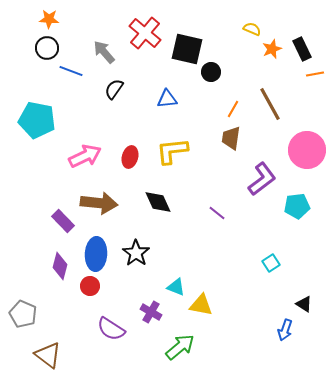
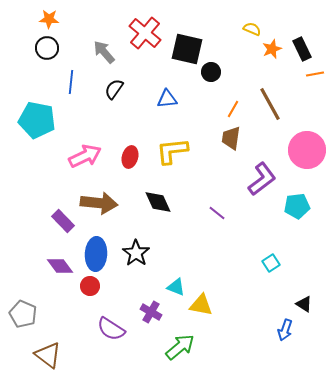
blue line at (71, 71): moved 11 px down; rotated 75 degrees clockwise
purple diamond at (60, 266): rotated 52 degrees counterclockwise
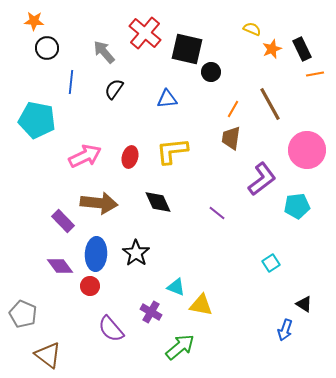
orange star at (49, 19): moved 15 px left, 2 px down
purple semicircle at (111, 329): rotated 16 degrees clockwise
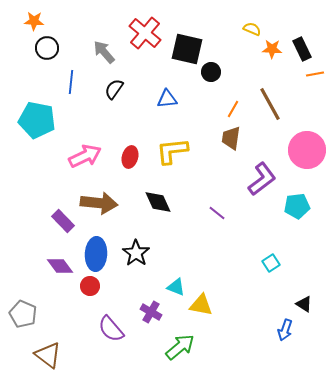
orange star at (272, 49): rotated 24 degrees clockwise
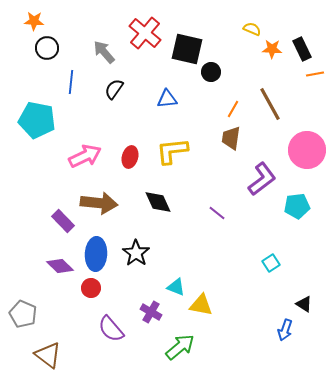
purple diamond at (60, 266): rotated 8 degrees counterclockwise
red circle at (90, 286): moved 1 px right, 2 px down
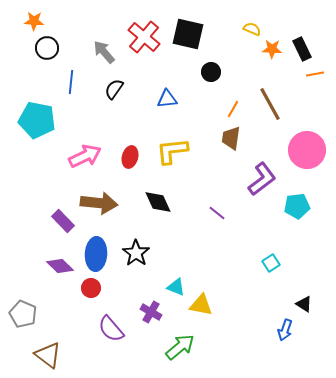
red cross at (145, 33): moved 1 px left, 4 px down
black square at (187, 49): moved 1 px right, 15 px up
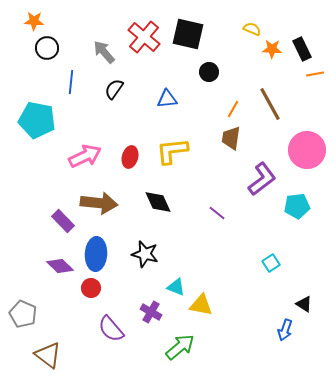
black circle at (211, 72): moved 2 px left
black star at (136, 253): moved 9 px right, 1 px down; rotated 20 degrees counterclockwise
